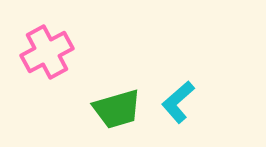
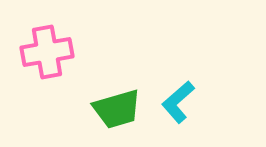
pink cross: rotated 18 degrees clockwise
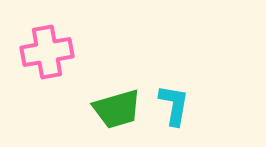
cyan L-shape: moved 4 px left, 3 px down; rotated 141 degrees clockwise
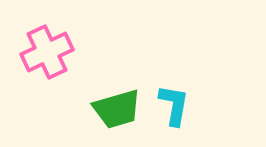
pink cross: rotated 15 degrees counterclockwise
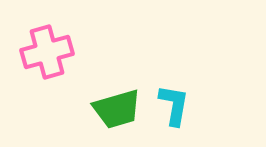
pink cross: rotated 9 degrees clockwise
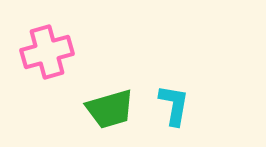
green trapezoid: moved 7 px left
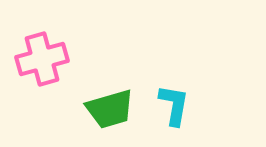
pink cross: moved 5 px left, 7 px down
